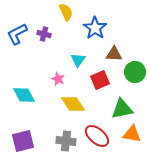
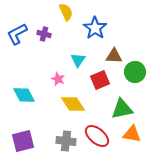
brown triangle: moved 2 px down
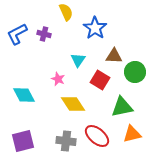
red square: rotated 36 degrees counterclockwise
green triangle: moved 2 px up
orange triangle: rotated 24 degrees counterclockwise
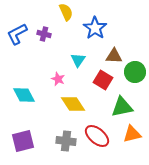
red square: moved 3 px right
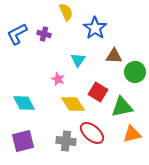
red square: moved 5 px left, 12 px down
cyan diamond: moved 8 px down
red ellipse: moved 5 px left, 3 px up
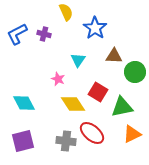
orange triangle: rotated 12 degrees counterclockwise
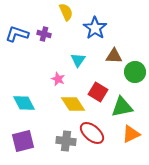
blue L-shape: rotated 45 degrees clockwise
orange triangle: moved 1 px left
